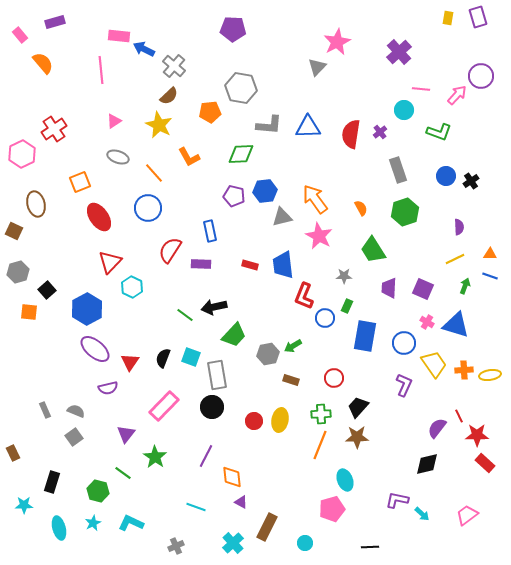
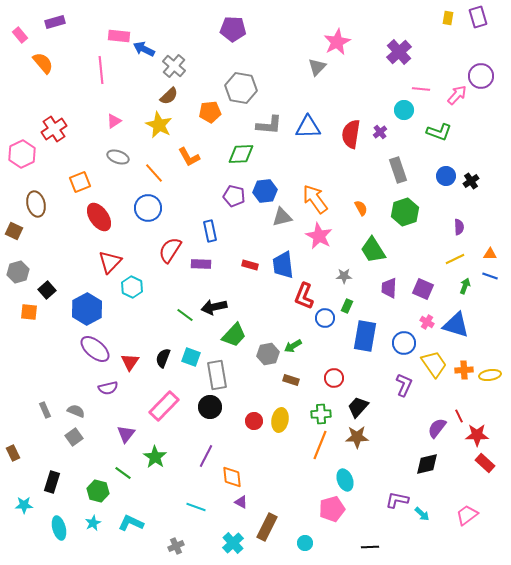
black circle at (212, 407): moved 2 px left
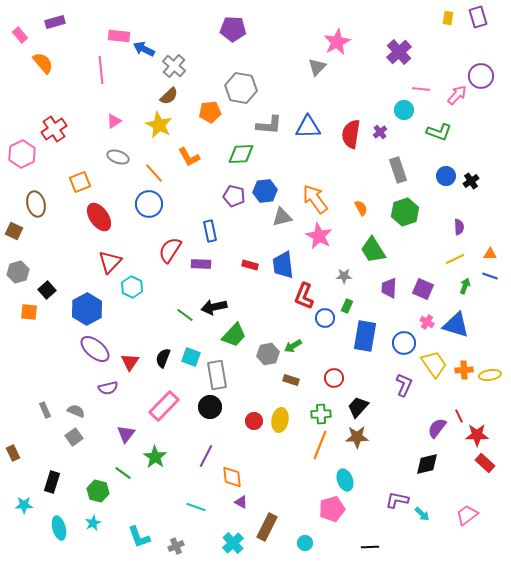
blue circle at (148, 208): moved 1 px right, 4 px up
cyan L-shape at (131, 523): moved 8 px right, 14 px down; rotated 135 degrees counterclockwise
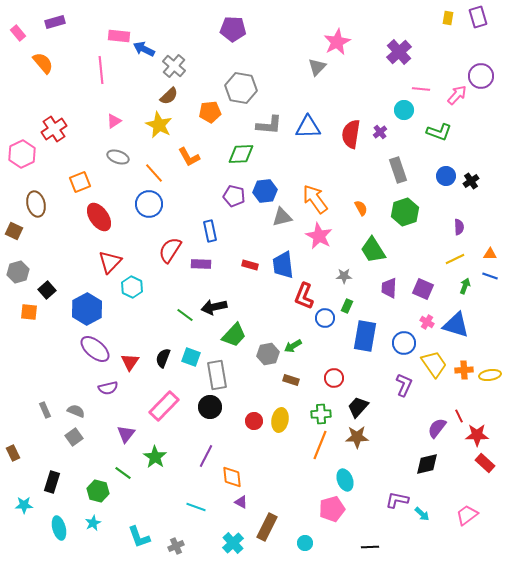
pink rectangle at (20, 35): moved 2 px left, 2 px up
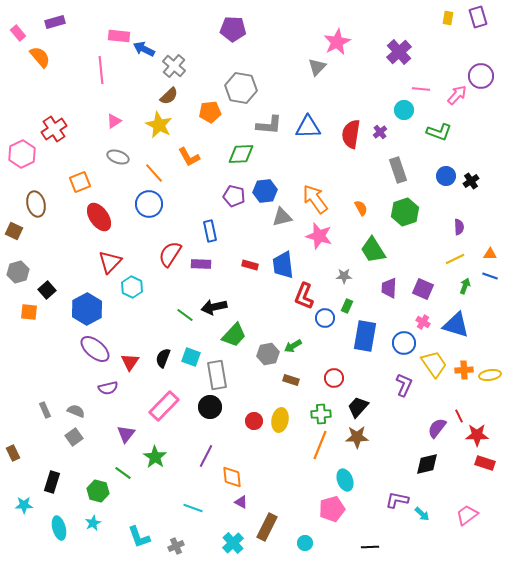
orange semicircle at (43, 63): moved 3 px left, 6 px up
pink star at (319, 236): rotated 12 degrees counterclockwise
red semicircle at (170, 250): moved 4 px down
pink cross at (427, 322): moved 4 px left
red rectangle at (485, 463): rotated 24 degrees counterclockwise
cyan line at (196, 507): moved 3 px left, 1 px down
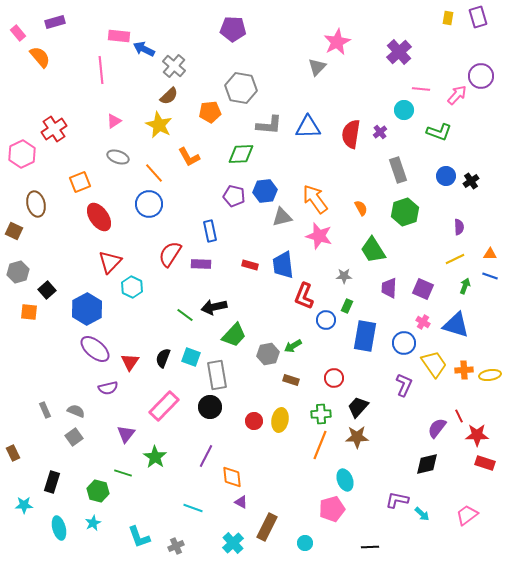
blue circle at (325, 318): moved 1 px right, 2 px down
green line at (123, 473): rotated 18 degrees counterclockwise
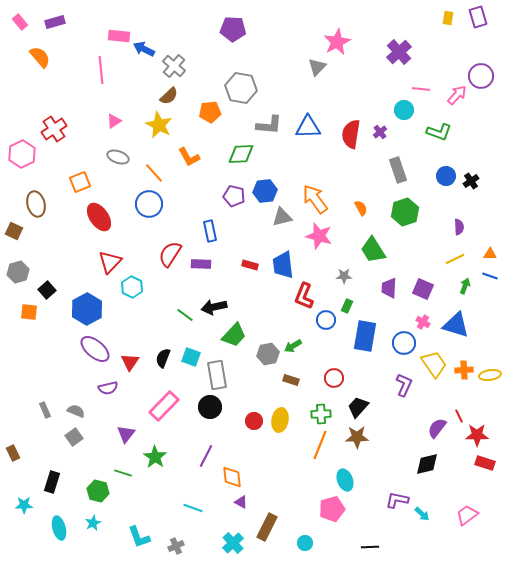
pink rectangle at (18, 33): moved 2 px right, 11 px up
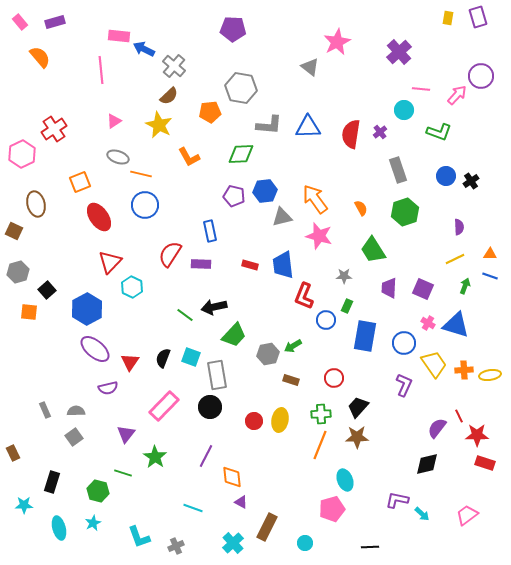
gray triangle at (317, 67): moved 7 px left; rotated 36 degrees counterclockwise
orange line at (154, 173): moved 13 px left, 1 px down; rotated 35 degrees counterclockwise
blue circle at (149, 204): moved 4 px left, 1 px down
pink cross at (423, 322): moved 5 px right, 1 px down
gray semicircle at (76, 411): rotated 24 degrees counterclockwise
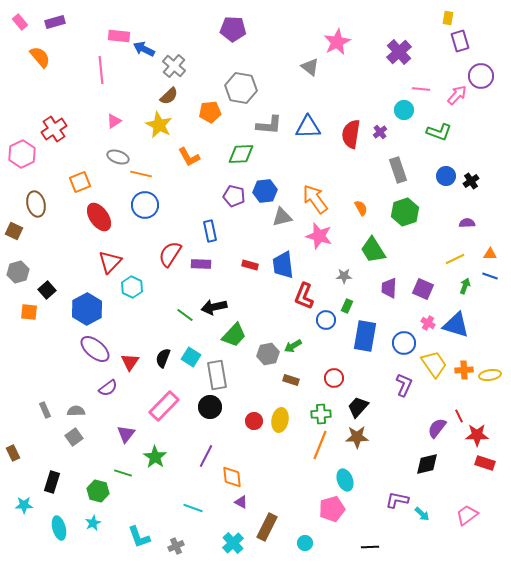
purple rectangle at (478, 17): moved 18 px left, 24 px down
purple semicircle at (459, 227): moved 8 px right, 4 px up; rotated 91 degrees counterclockwise
cyan square at (191, 357): rotated 12 degrees clockwise
purple semicircle at (108, 388): rotated 24 degrees counterclockwise
